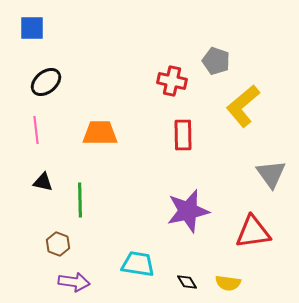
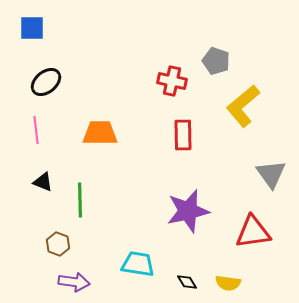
black triangle: rotated 10 degrees clockwise
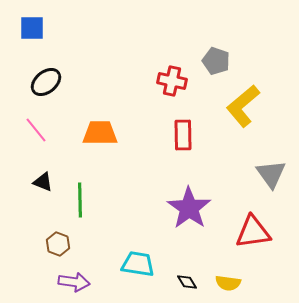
pink line: rotated 32 degrees counterclockwise
purple star: moved 1 px right, 3 px up; rotated 24 degrees counterclockwise
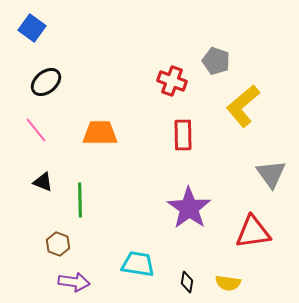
blue square: rotated 36 degrees clockwise
red cross: rotated 8 degrees clockwise
black diamond: rotated 40 degrees clockwise
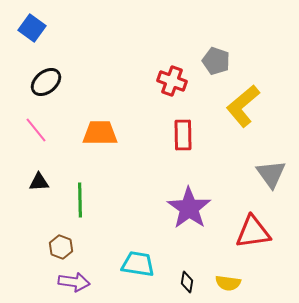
black triangle: moved 4 px left; rotated 25 degrees counterclockwise
brown hexagon: moved 3 px right, 3 px down
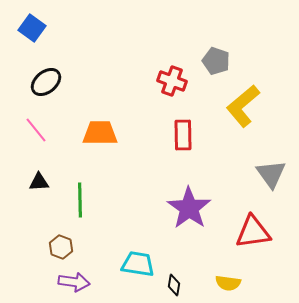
black diamond: moved 13 px left, 3 px down
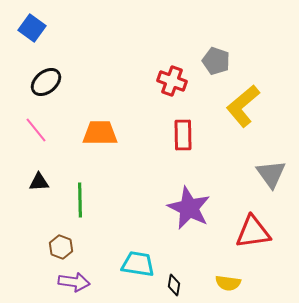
purple star: rotated 9 degrees counterclockwise
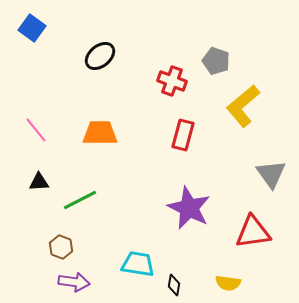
black ellipse: moved 54 px right, 26 px up
red rectangle: rotated 16 degrees clockwise
green line: rotated 64 degrees clockwise
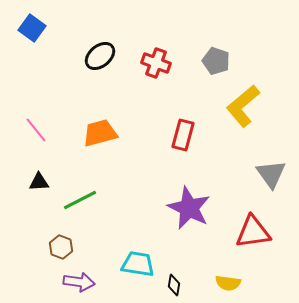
red cross: moved 16 px left, 18 px up
orange trapezoid: rotated 15 degrees counterclockwise
purple arrow: moved 5 px right
